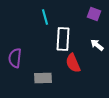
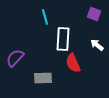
purple semicircle: rotated 36 degrees clockwise
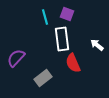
purple square: moved 27 px left
white rectangle: moved 1 px left; rotated 10 degrees counterclockwise
purple semicircle: moved 1 px right
gray rectangle: rotated 36 degrees counterclockwise
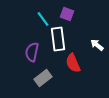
cyan line: moved 2 px left, 2 px down; rotated 21 degrees counterclockwise
white rectangle: moved 4 px left
purple semicircle: moved 16 px right, 6 px up; rotated 30 degrees counterclockwise
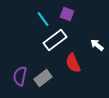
white rectangle: moved 3 px left, 1 px down; rotated 60 degrees clockwise
purple semicircle: moved 12 px left, 24 px down
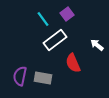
purple square: rotated 32 degrees clockwise
gray rectangle: rotated 48 degrees clockwise
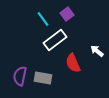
white arrow: moved 6 px down
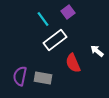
purple square: moved 1 px right, 2 px up
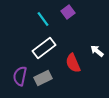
white rectangle: moved 11 px left, 8 px down
gray rectangle: rotated 36 degrees counterclockwise
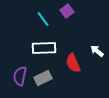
purple square: moved 1 px left, 1 px up
white rectangle: rotated 35 degrees clockwise
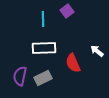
cyan line: rotated 35 degrees clockwise
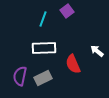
cyan line: rotated 21 degrees clockwise
red semicircle: moved 1 px down
